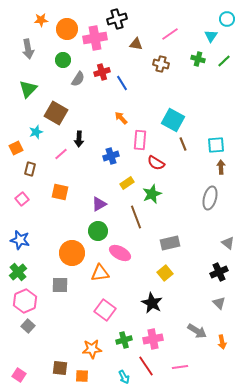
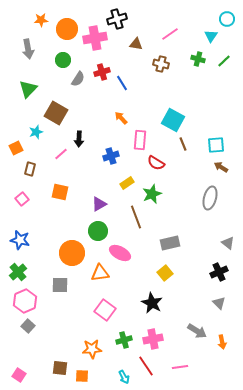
brown arrow at (221, 167): rotated 56 degrees counterclockwise
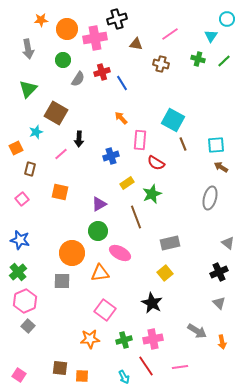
gray square at (60, 285): moved 2 px right, 4 px up
orange star at (92, 349): moved 2 px left, 10 px up
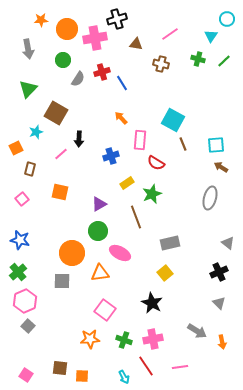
green cross at (124, 340): rotated 35 degrees clockwise
pink square at (19, 375): moved 7 px right
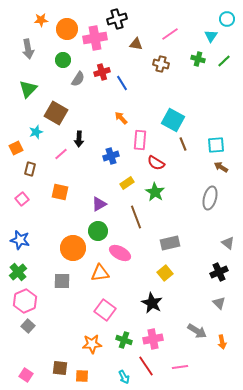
green star at (152, 194): moved 3 px right, 2 px up; rotated 18 degrees counterclockwise
orange circle at (72, 253): moved 1 px right, 5 px up
orange star at (90, 339): moved 2 px right, 5 px down
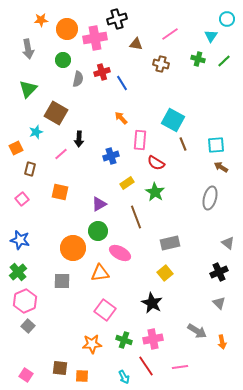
gray semicircle at (78, 79): rotated 21 degrees counterclockwise
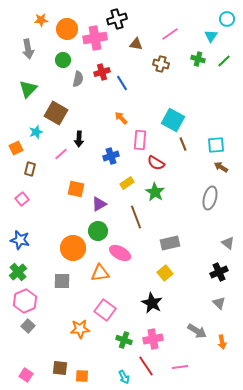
orange square at (60, 192): moved 16 px right, 3 px up
orange star at (92, 344): moved 12 px left, 15 px up
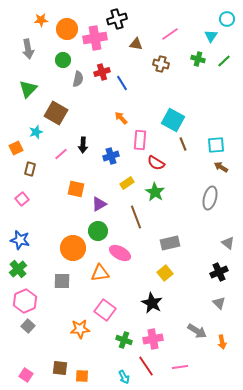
black arrow at (79, 139): moved 4 px right, 6 px down
green cross at (18, 272): moved 3 px up
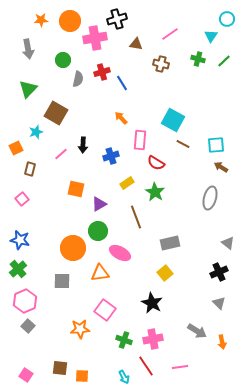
orange circle at (67, 29): moved 3 px right, 8 px up
brown line at (183, 144): rotated 40 degrees counterclockwise
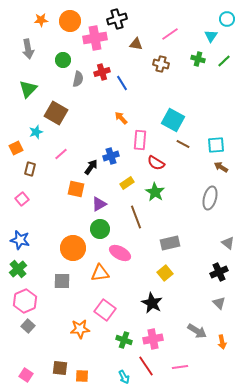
black arrow at (83, 145): moved 8 px right, 22 px down; rotated 147 degrees counterclockwise
green circle at (98, 231): moved 2 px right, 2 px up
